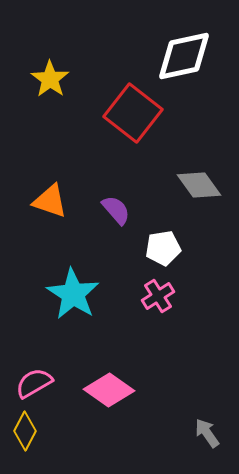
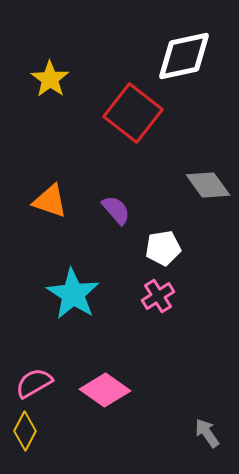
gray diamond: moved 9 px right
pink diamond: moved 4 px left
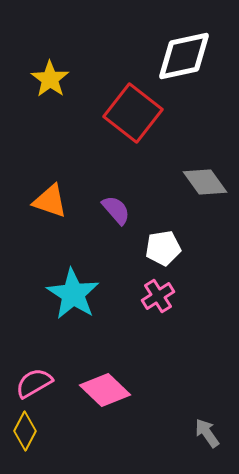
gray diamond: moved 3 px left, 3 px up
pink diamond: rotated 9 degrees clockwise
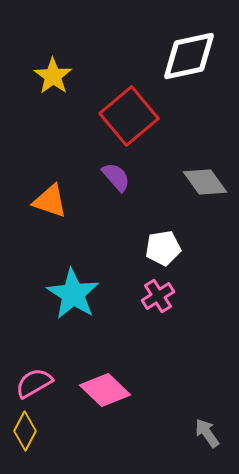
white diamond: moved 5 px right
yellow star: moved 3 px right, 3 px up
red square: moved 4 px left, 3 px down; rotated 12 degrees clockwise
purple semicircle: moved 33 px up
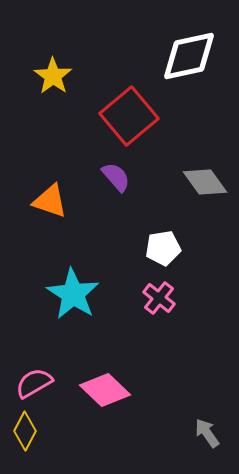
pink cross: moved 1 px right, 2 px down; rotated 20 degrees counterclockwise
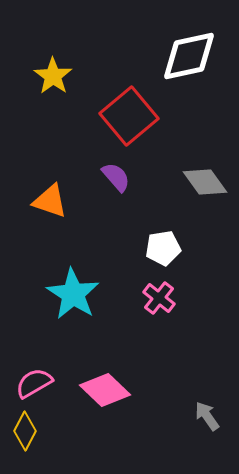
gray arrow: moved 17 px up
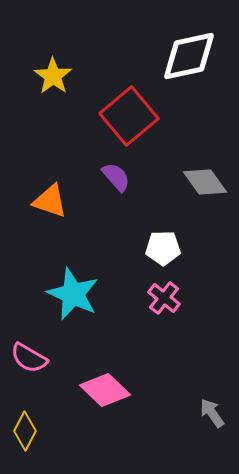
white pentagon: rotated 8 degrees clockwise
cyan star: rotated 8 degrees counterclockwise
pink cross: moved 5 px right
pink semicircle: moved 5 px left, 25 px up; rotated 120 degrees counterclockwise
gray arrow: moved 5 px right, 3 px up
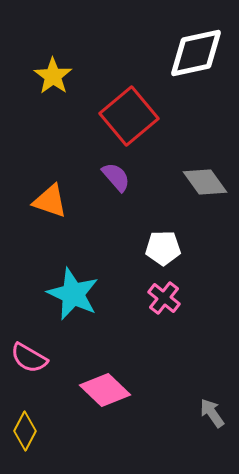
white diamond: moved 7 px right, 3 px up
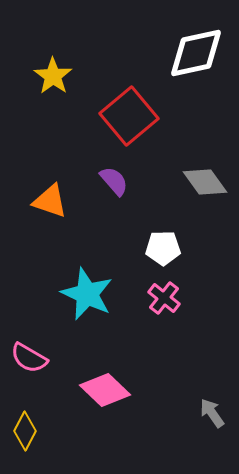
purple semicircle: moved 2 px left, 4 px down
cyan star: moved 14 px right
